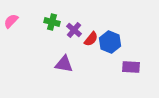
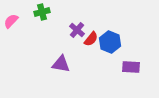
green cross: moved 10 px left, 10 px up; rotated 28 degrees counterclockwise
purple cross: moved 3 px right
purple triangle: moved 3 px left
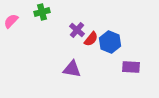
purple triangle: moved 11 px right, 5 px down
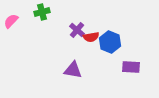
red semicircle: moved 2 px up; rotated 42 degrees clockwise
purple triangle: moved 1 px right, 1 px down
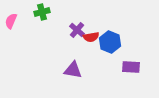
pink semicircle: rotated 21 degrees counterclockwise
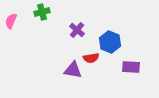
red semicircle: moved 21 px down
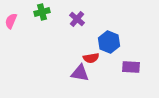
purple cross: moved 11 px up
blue hexagon: moved 1 px left
purple triangle: moved 7 px right, 3 px down
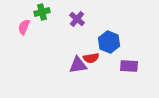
pink semicircle: moved 13 px right, 6 px down
purple rectangle: moved 2 px left, 1 px up
purple triangle: moved 2 px left, 8 px up; rotated 18 degrees counterclockwise
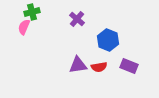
green cross: moved 10 px left
blue hexagon: moved 1 px left, 2 px up
red semicircle: moved 8 px right, 9 px down
purple rectangle: rotated 18 degrees clockwise
